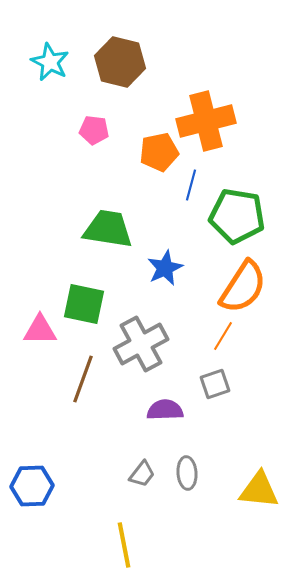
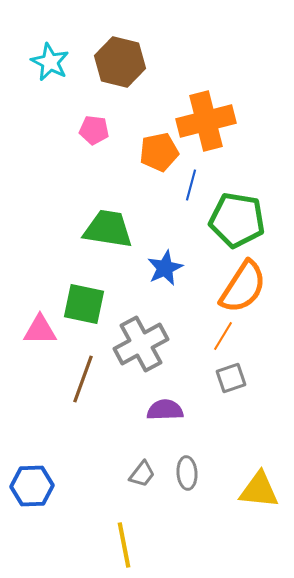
green pentagon: moved 4 px down
gray square: moved 16 px right, 6 px up
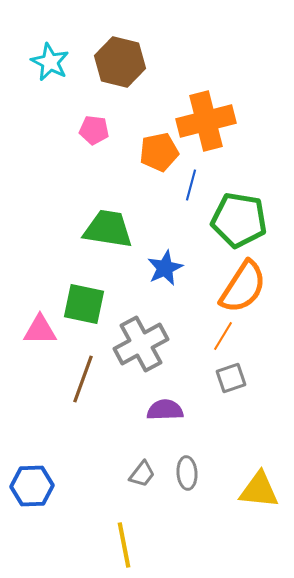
green pentagon: moved 2 px right
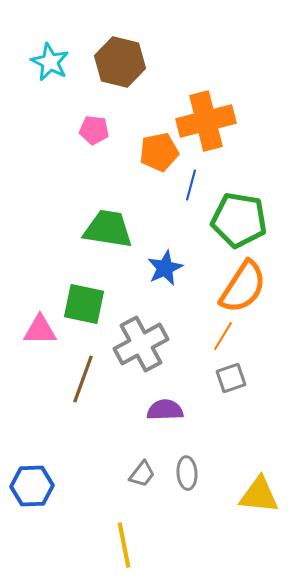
yellow triangle: moved 5 px down
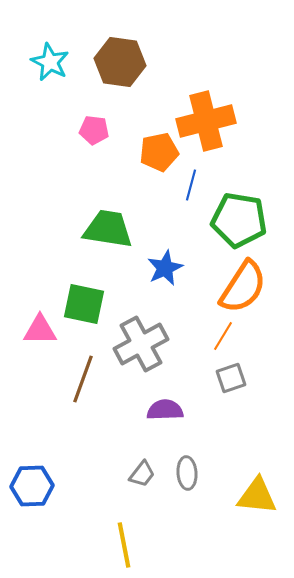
brown hexagon: rotated 6 degrees counterclockwise
yellow triangle: moved 2 px left, 1 px down
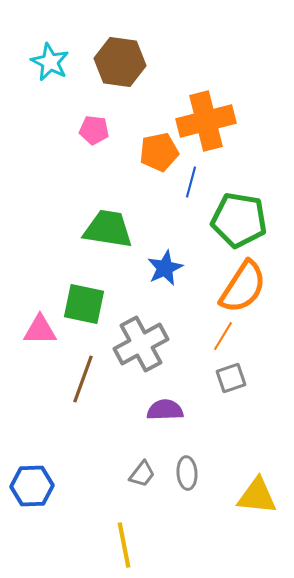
blue line: moved 3 px up
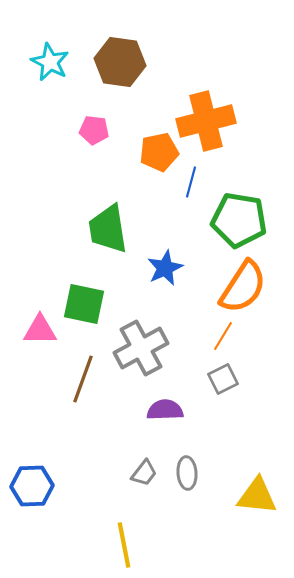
green trapezoid: rotated 108 degrees counterclockwise
gray cross: moved 4 px down
gray square: moved 8 px left, 1 px down; rotated 8 degrees counterclockwise
gray trapezoid: moved 2 px right, 1 px up
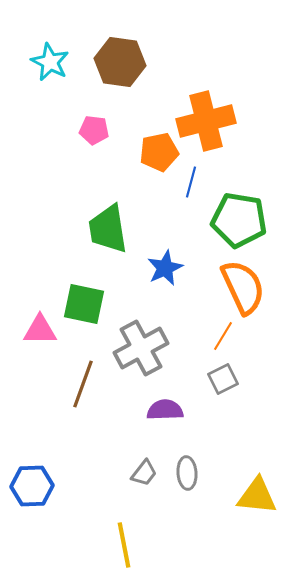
orange semicircle: rotated 58 degrees counterclockwise
brown line: moved 5 px down
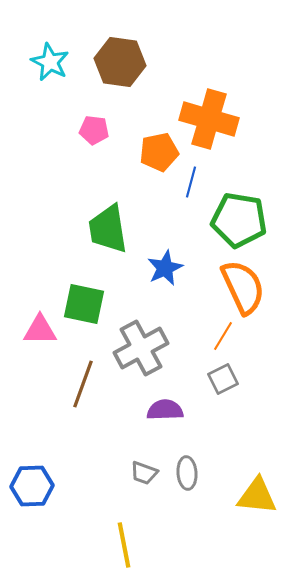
orange cross: moved 3 px right, 2 px up; rotated 30 degrees clockwise
gray trapezoid: rotated 72 degrees clockwise
